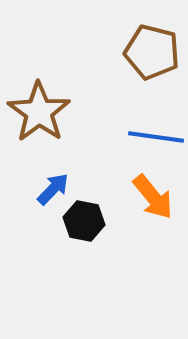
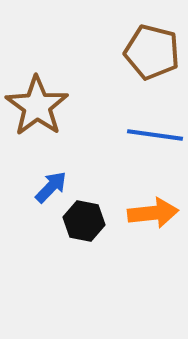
brown star: moved 2 px left, 6 px up
blue line: moved 1 px left, 2 px up
blue arrow: moved 2 px left, 2 px up
orange arrow: moved 16 px down; rotated 57 degrees counterclockwise
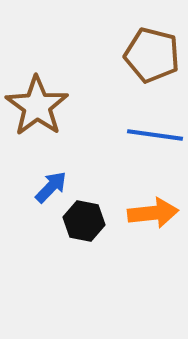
brown pentagon: moved 3 px down
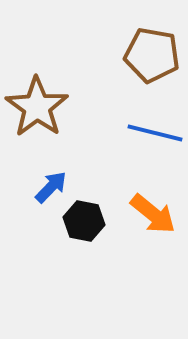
brown pentagon: rotated 4 degrees counterclockwise
brown star: moved 1 px down
blue line: moved 2 px up; rotated 6 degrees clockwise
orange arrow: moved 1 px down; rotated 45 degrees clockwise
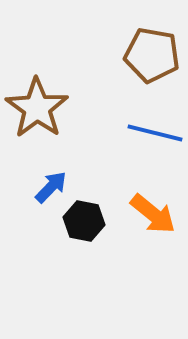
brown star: moved 1 px down
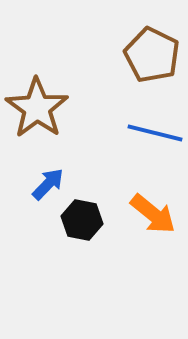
brown pentagon: rotated 16 degrees clockwise
blue arrow: moved 3 px left, 3 px up
black hexagon: moved 2 px left, 1 px up
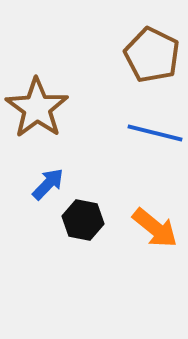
orange arrow: moved 2 px right, 14 px down
black hexagon: moved 1 px right
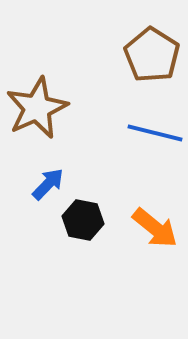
brown pentagon: rotated 6 degrees clockwise
brown star: rotated 12 degrees clockwise
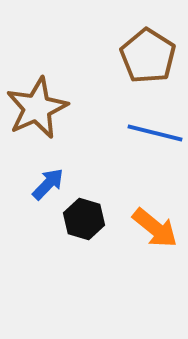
brown pentagon: moved 4 px left, 1 px down
black hexagon: moved 1 px right, 1 px up; rotated 6 degrees clockwise
